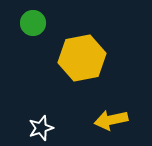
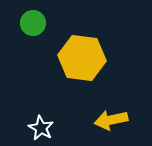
yellow hexagon: rotated 18 degrees clockwise
white star: rotated 25 degrees counterclockwise
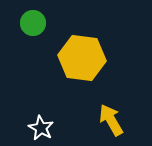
yellow arrow: rotated 72 degrees clockwise
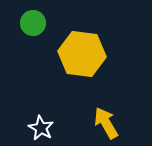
yellow hexagon: moved 4 px up
yellow arrow: moved 5 px left, 3 px down
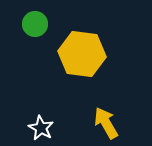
green circle: moved 2 px right, 1 px down
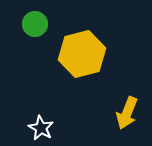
yellow hexagon: rotated 21 degrees counterclockwise
yellow arrow: moved 21 px right, 10 px up; rotated 128 degrees counterclockwise
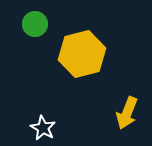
white star: moved 2 px right
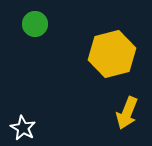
yellow hexagon: moved 30 px right
white star: moved 20 px left
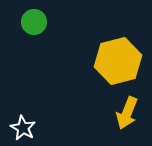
green circle: moved 1 px left, 2 px up
yellow hexagon: moved 6 px right, 7 px down
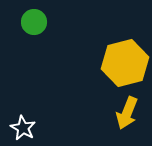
yellow hexagon: moved 7 px right, 2 px down
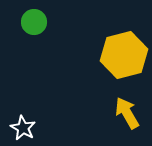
yellow hexagon: moved 1 px left, 8 px up
yellow arrow: rotated 128 degrees clockwise
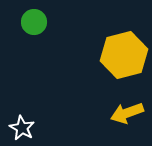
yellow arrow: rotated 80 degrees counterclockwise
white star: moved 1 px left
